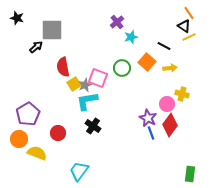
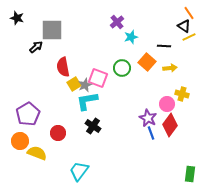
black line: rotated 24 degrees counterclockwise
orange circle: moved 1 px right, 2 px down
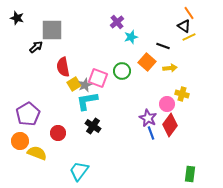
black line: moved 1 px left; rotated 16 degrees clockwise
green circle: moved 3 px down
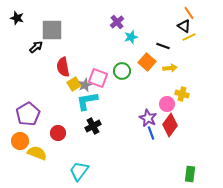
black cross: rotated 28 degrees clockwise
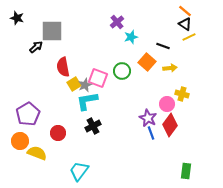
orange line: moved 4 px left, 2 px up; rotated 16 degrees counterclockwise
black triangle: moved 1 px right, 2 px up
gray square: moved 1 px down
green rectangle: moved 4 px left, 3 px up
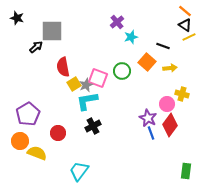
black triangle: moved 1 px down
gray star: moved 1 px right
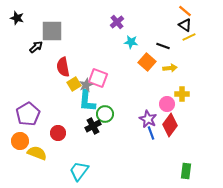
cyan star: moved 5 px down; rotated 24 degrees clockwise
green circle: moved 17 px left, 43 px down
yellow cross: rotated 16 degrees counterclockwise
cyan L-shape: rotated 75 degrees counterclockwise
purple star: moved 1 px down
